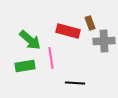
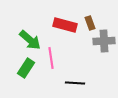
red rectangle: moved 3 px left, 6 px up
green rectangle: moved 1 px right, 2 px down; rotated 48 degrees counterclockwise
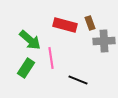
black line: moved 3 px right, 3 px up; rotated 18 degrees clockwise
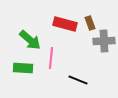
red rectangle: moved 1 px up
pink line: rotated 15 degrees clockwise
green rectangle: moved 3 px left; rotated 60 degrees clockwise
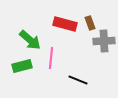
green rectangle: moved 1 px left, 2 px up; rotated 18 degrees counterclockwise
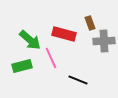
red rectangle: moved 1 px left, 10 px down
pink line: rotated 30 degrees counterclockwise
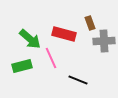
green arrow: moved 1 px up
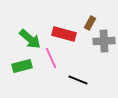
brown rectangle: rotated 48 degrees clockwise
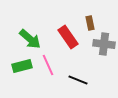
brown rectangle: rotated 40 degrees counterclockwise
red rectangle: moved 4 px right, 3 px down; rotated 40 degrees clockwise
gray cross: moved 3 px down; rotated 10 degrees clockwise
pink line: moved 3 px left, 7 px down
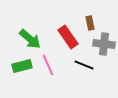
black line: moved 6 px right, 15 px up
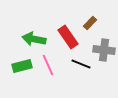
brown rectangle: rotated 56 degrees clockwise
green arrow: moved 4 px right; rotated 150 degrees clockwise
gray cross: moved 6 px down
black line: moved 3 px left, 1 px up
